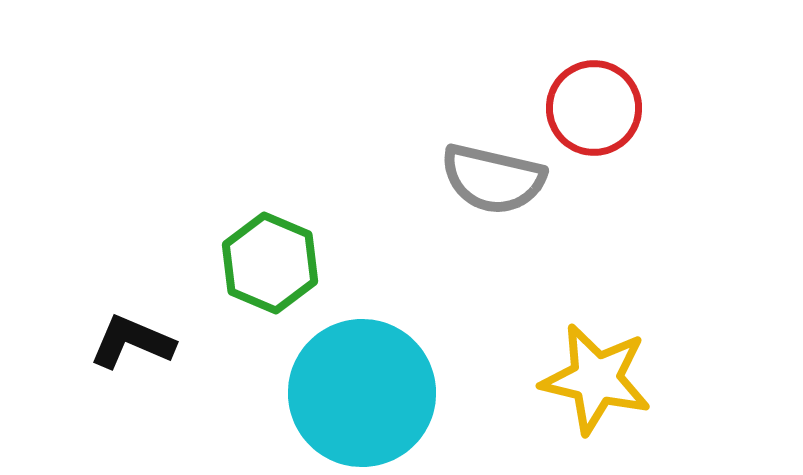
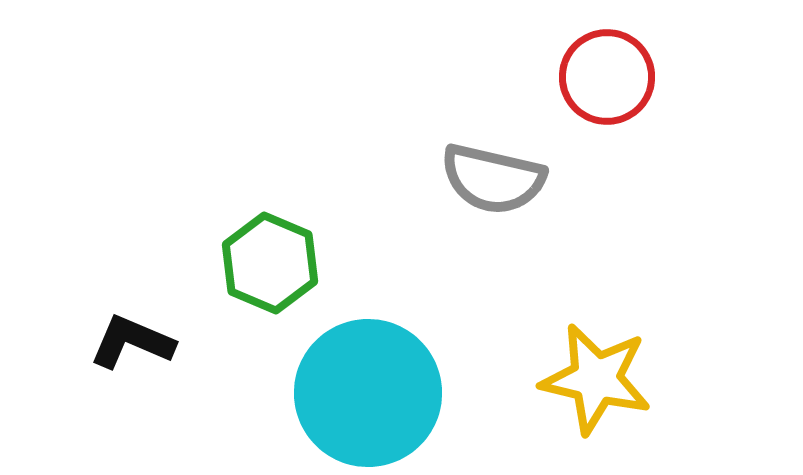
red circle: moved 13 px right, 31 px up
cyan circle: moved 6 px right
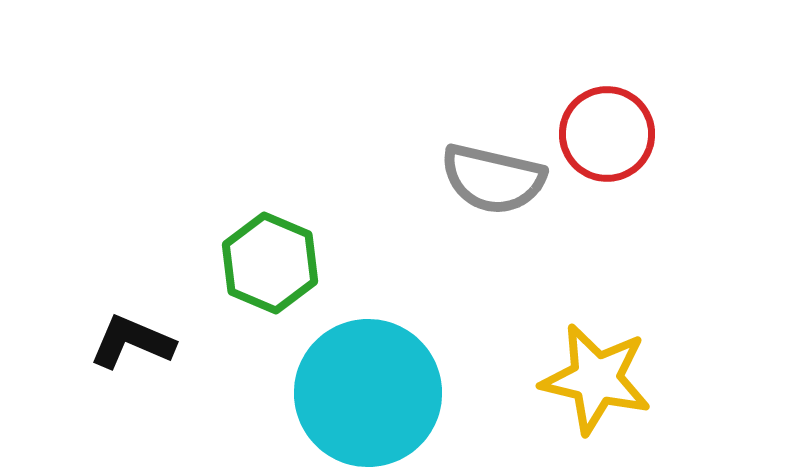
red circle: moved 57 px down
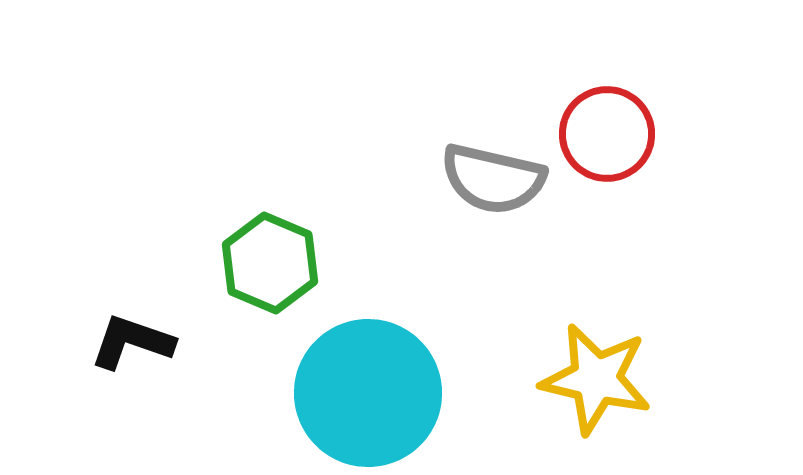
black L-shape: rotated 4 degrees counterclockwise
